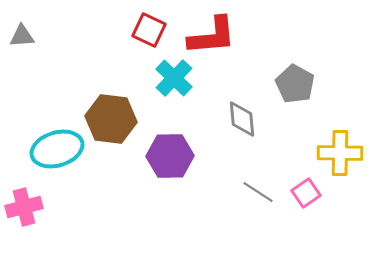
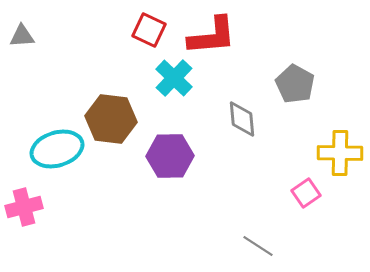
gray line: moved 54 px down
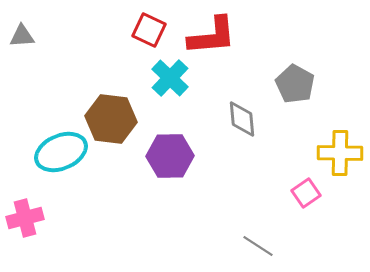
cyan cross: moved 4 px left
cyan ellipse: moved 4 px right, 3 px down; rotated 6 degrees counterclockwise
pink cross: moved 1 px right, 11 px down
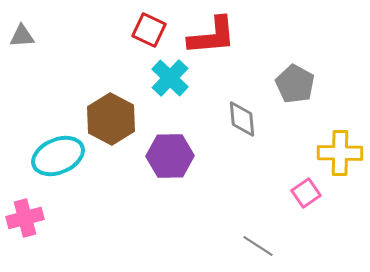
brown hexagon: rotated 21 degrees clockwise
cyan ellipse: moved 3 px left, 4 px down
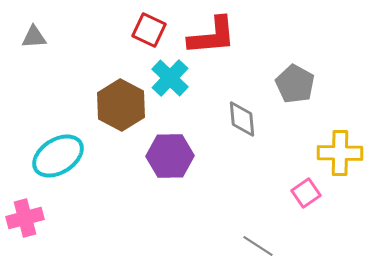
gray triangle: moved 12 px right, 1 px down
brown hexagon: moved 10 px right, 14 px up
cyan ellipse: rotated 9 degrees counterclockwise
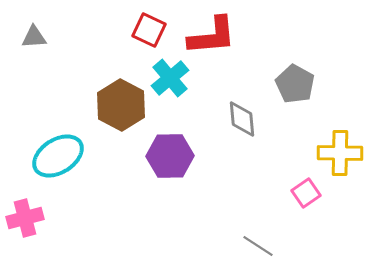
cyan cross: rotated 6 degrees clockwise
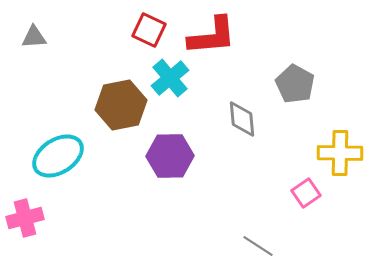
brown hexagon: rotated 21 degrees clockwise
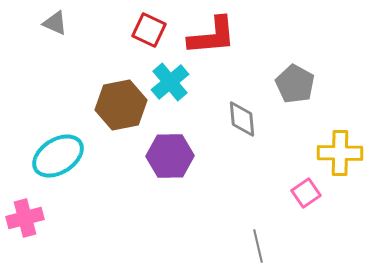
gray triangle: moved 21 px right, 14 px up; rotated 28 degrees clockwise
cyan cross: moved 4 px down
gray line: rotated 44 degrees clockwise
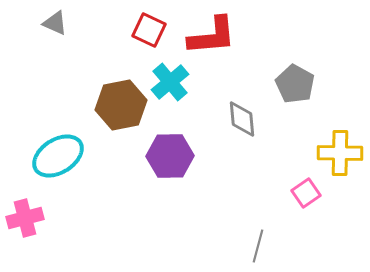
gray line: rotated 28 degrees clockwise
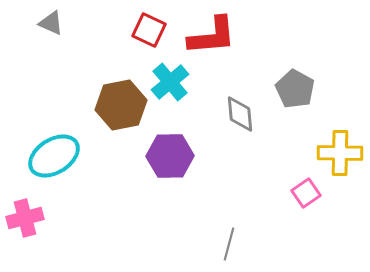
gray triangle: moved 4 px left
gray pentagon: moved 5 px down
gray diamond: moved 2 px left, 5 px up
cyan ellipse: moved 4 px left
gray line: moved 29 px left, 2 px up
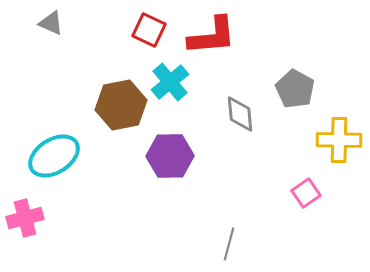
yellow cross: moved 1 px left, 13 px up
